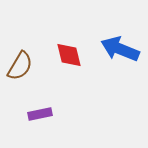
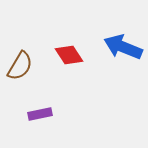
blue arrow: moved 3 px right, 2 px up
red diamond: rotated 20 degrees counterclockwise
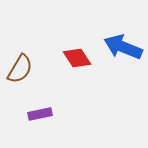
red diamond: moved 8 px right, 3 px down
brown semicircle: moved 3 px down
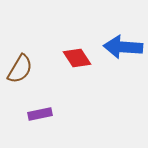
blue arrow: rotated 18 degrees counterclockwise
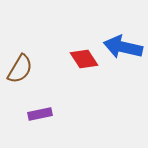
blue arrow: rotated 9 degrees clockwise
red diamond: moved 7 px right, 1 px down
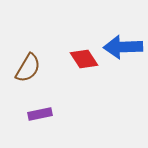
blue arrow: rotated 15 degrees counterclockwise
brown semicircle: moved 8 px right, 1 px up
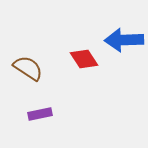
blue arrow: moved 1 px right, 7 px up
brown semicircle: rotated 88 degrees counterclockwise
